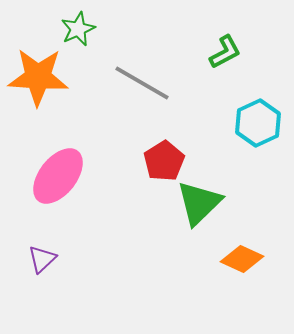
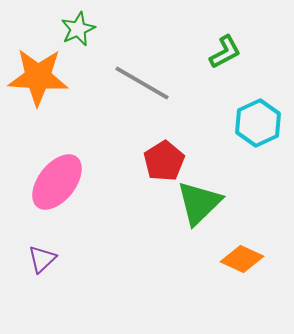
pink ellipse: moved 1 px left, 6 px down
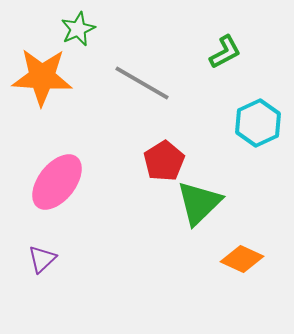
orange star: moved 4 px right
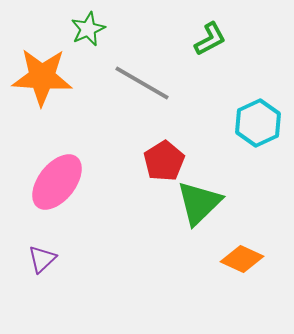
green star: moved 10 px right
green L-shape: moved 15 px left, 13 px up
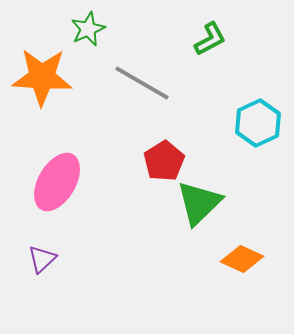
pink ellipse: rotated 8 degrees counterclockwise
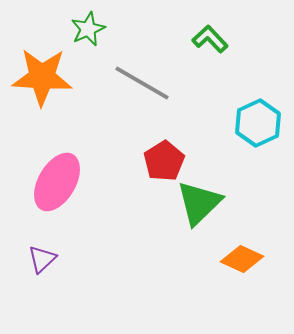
green L-shape: rotated 105 degrees counterclockwise
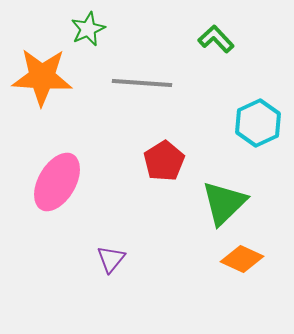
green L-shape: moved 6 px right
gray line: rotated 26 degrees counterclockwise
green triangle: moved 25 px right
purple triangle: moved 69 px right; rotated 8 degrees counterclockwise
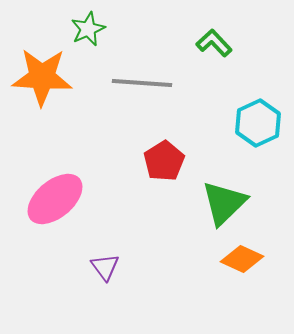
green L-shape: moved 2 px left, 4 px down
pink ellipse: moved 2 px left, 17 px down; rotated 20 degrees clockwise
purple triangle: moved 6 px left, 8 px down; rotated 16 degrees counterclockwise
